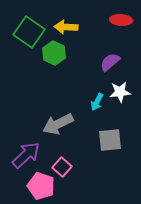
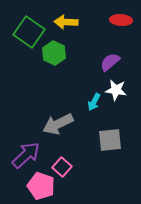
yellow arrow: moved 5 px up
white star: moved 4 px left, 2 px up; rotated 15 degrees clockwise
cyan arrow: moved 3 px left
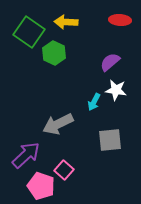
red ellipse: moved 1 px left
pink square: moved 2 px right, 3 px down
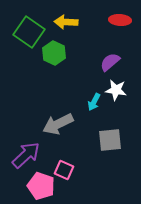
pink square: rotated 18 degrees counterclockwise
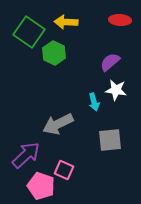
cyan arrow: rotated 42 degrees counterclockwise
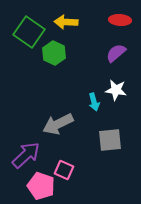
purple semicircle: moved 6 px right, 9 px up
